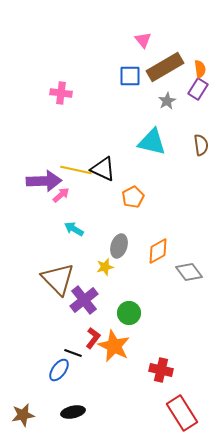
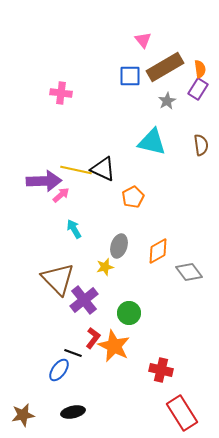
cyan arrow: rotated 30 degrees clockwise
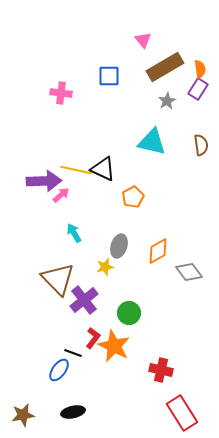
blue square: moved 21 px left
cyan arrow: moved 4 px down
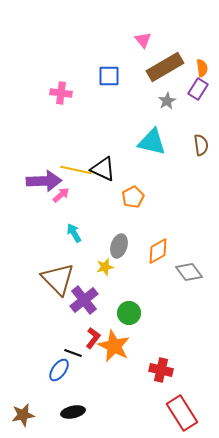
orange semicircle: moved 2 px right, 1 px up
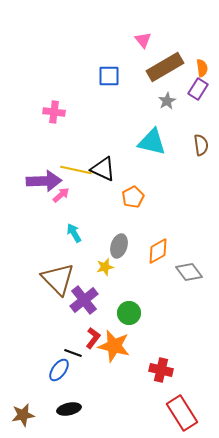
pink cross: moved 7 px left, 19 px down
orange star: rotated 12 degrees counterclockwise
black ellipse: moved 4 px left, 3 px up
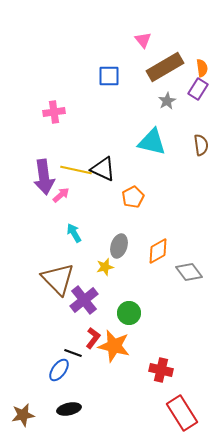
pink cross: rotated 15 degrees counterclockwise
purple arrow: moved 4 px up; rotated 84 degrees clockwise
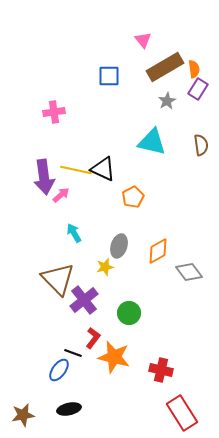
orange semicircle: moved 8 px left, 1 px down
orange star: moved 11 px down
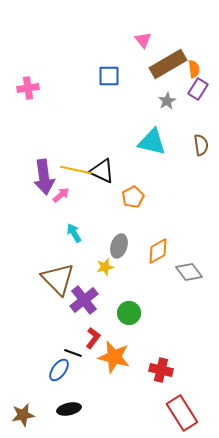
brown rectangle: moved 3 px right, 3 px up
pink cross: moved 26 px left, 24 px up
black triangle: moved 1 px left, 2 px down
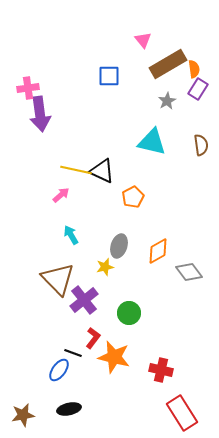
purple arrow: moved 4 px left, 63 px up
cyan arrow: moved 3 px left, 2 px down
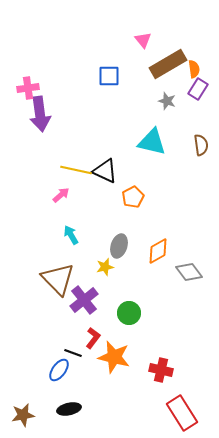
gray star: rotated 24 degrees counterclockwise
black triangle: moved 3 px right
